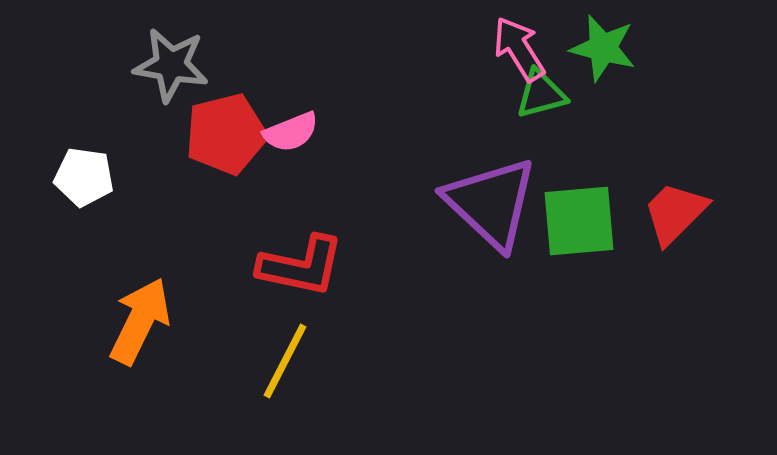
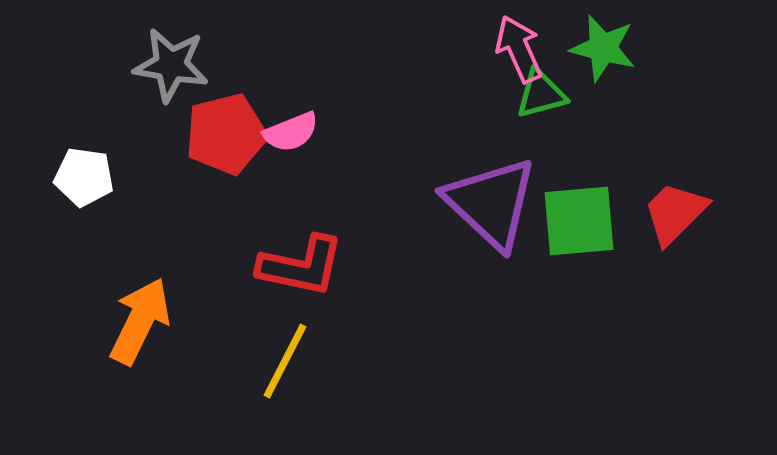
pink arrow: rotated 8 degrees clockwise
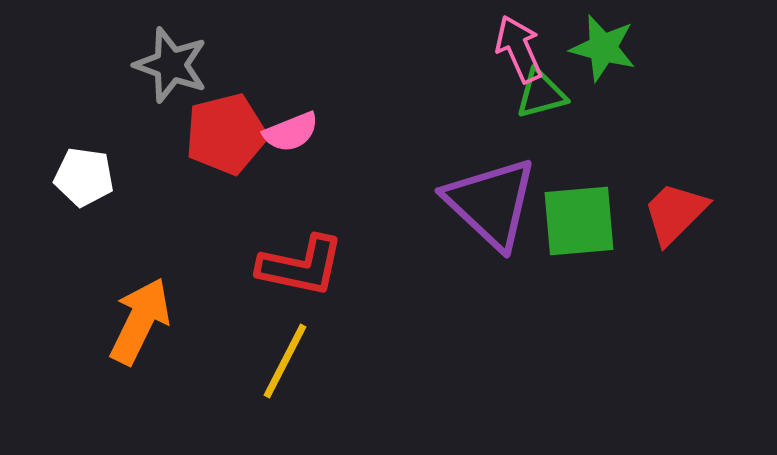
gray star: rotated 10 degrees clockwise
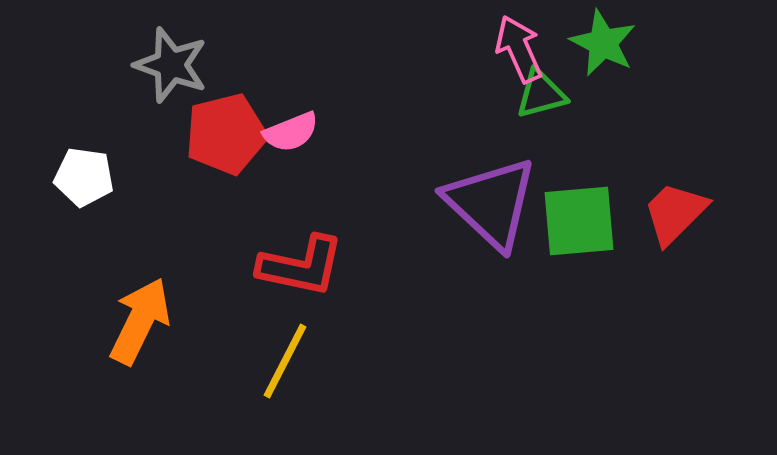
green star: moved 5 px up; rotated 12 degrees clockwise
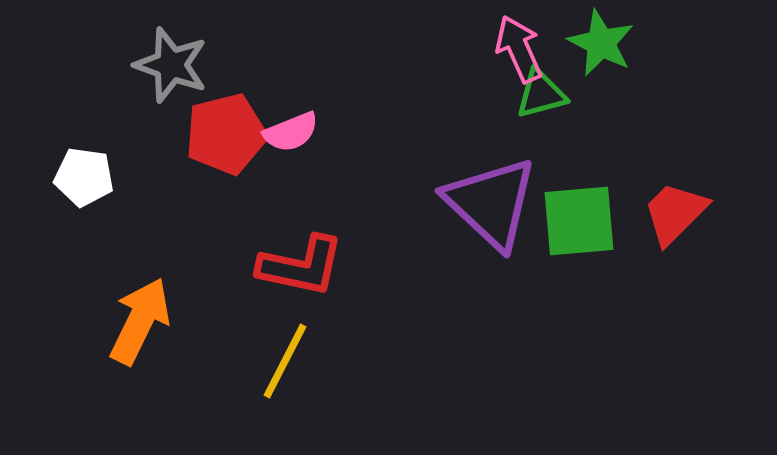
green star: moved 2 px left
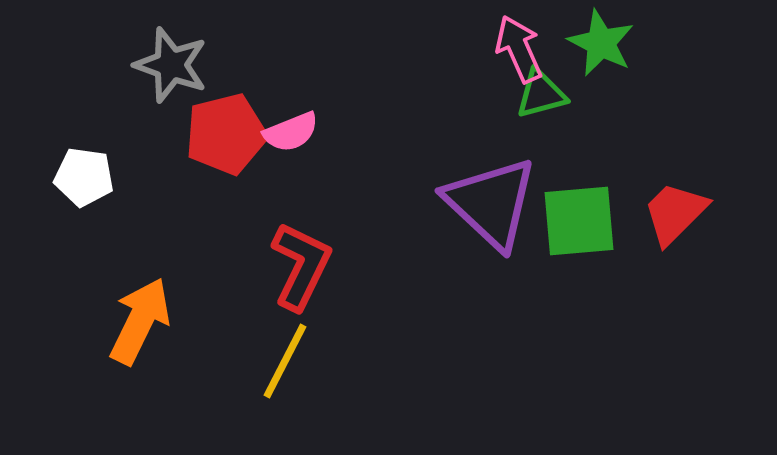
red L-shape: rotated 76 degrees counterclockwise
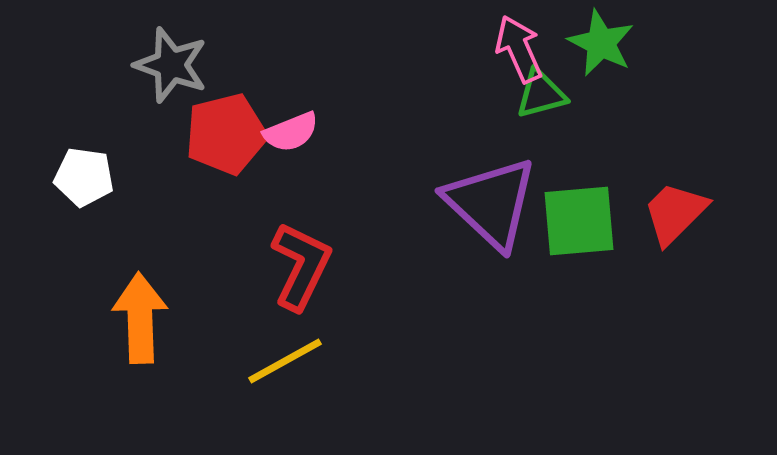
orange arrow: moved 3 px up; rotated 28 degrees counterclockwise
yellow line: rotated 34 degrees clockwise
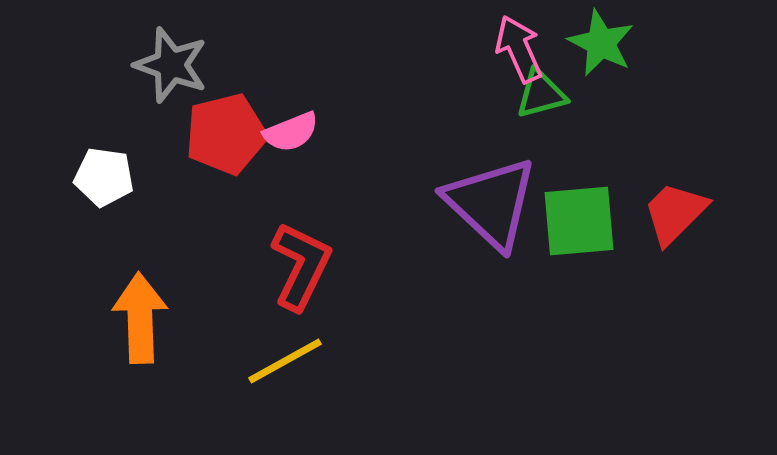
white pentagon: moved 20 px right
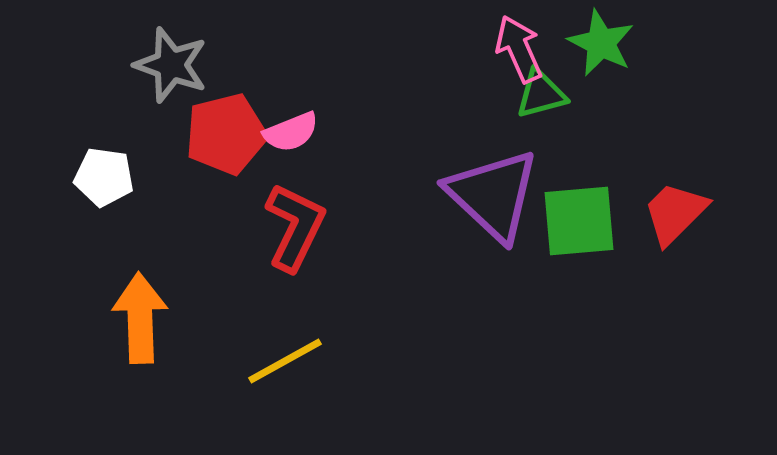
purple triangle: moved 2 px right, 8 px up
red L-shape: moved 6 px left, 39 px up
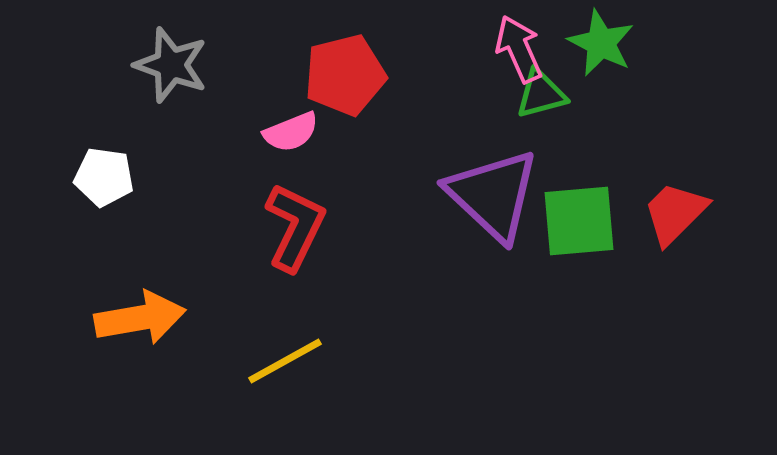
red pentagon: moved 119 px right, 59 px up
orange arrow: rotated 82 degrees clockwise
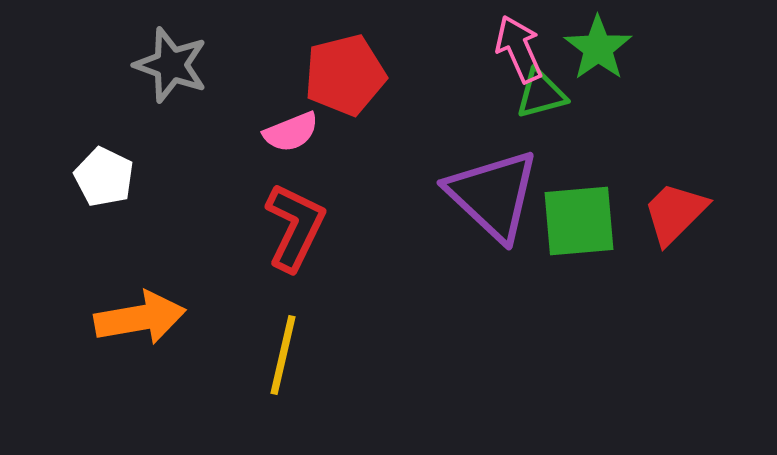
green star: moved 3 px left, 5 px down; rotated 10 degrees clockwise
white pentagon: rotated 18 degrees clockwise
yellow line: moved 2 px left, 6 px up; rotated 48 degrees counterclockwise
